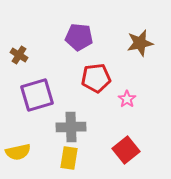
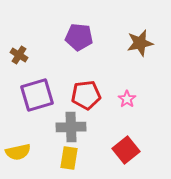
red pentagon: moved 10 px left, 17 px down
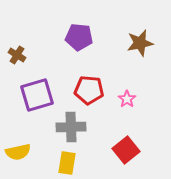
brown cross: moved 2 px left
red pentagon: moved 3 px right, 5 px up; rotated 12 degrees clockwise
yellow rectangle: moved 2 px left, 5 px down
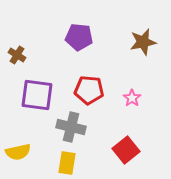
brown star: moved 3 px right, 1 px up
purple square: rotated 24 degrees clockwise
pink star: moved 5 px right, 1 px up
gray cross: rotated 16 degrees clockwise
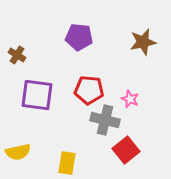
pink star: moved 2 px left, 1 px down; rotated 12 degrees counterclockwise
gray cross: moved 34 px right, 7 px up
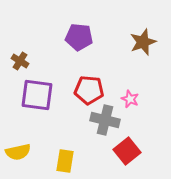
brown star: rotated 8 degrees counterclockwise
brown cross: moved 3 px right, 6 px down
red square: moved 1 px right, 1 px down
yellow rectangle: moved 2 px left, 2 px up
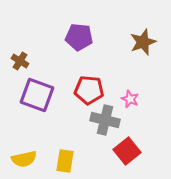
purple square: rotated 12 degrees clockwise
yellow semicircle: moved 6 px right, 7 px down
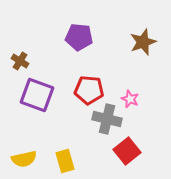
gray cross: moved 2 px right, 1 px up
yellow rectangle: rotated 25 degrees counterclockwise
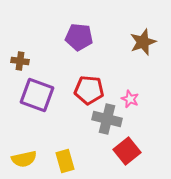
brown cross: rotated 24 degrees counterclockwise
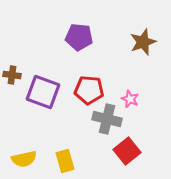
brown cross: moved 8 px left, 14 px down
purple square: moved 6 px right, 3 px up
